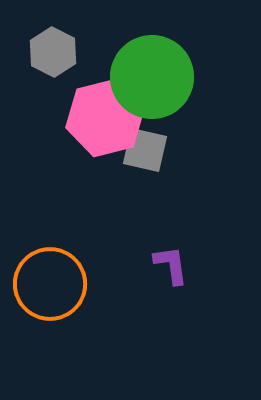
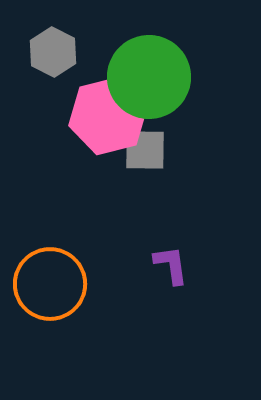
green circle: moved 3 px left
pink hexagon: moved 3 px right, 2 px up
gray square: rotated 12 degrees counterclockwise
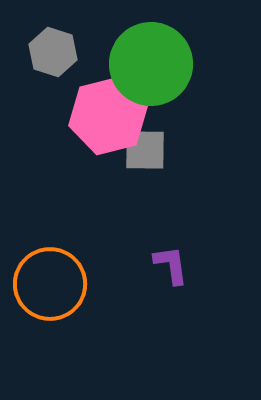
gray hexagon: rotated 9 degrees counterclockwise
green circle: moved 2 px right, 13 px up
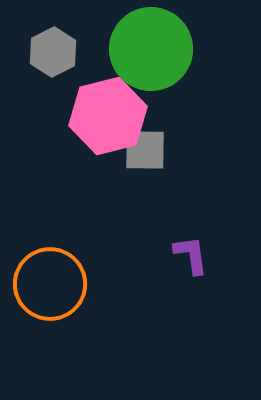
gray hexagon: rotated 15 degrees clockwise
green circle: moved 15 px up
purple L-shape: moved 20 px right, 10 px up
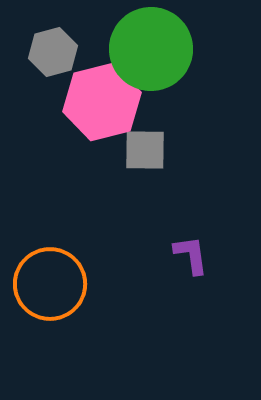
gray hexagon: rotated 12 degrees clockwise
pink hexagon: moved 6 px left, 14 px up
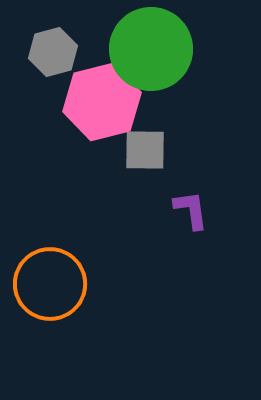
purple L-shape: moved 45 px up
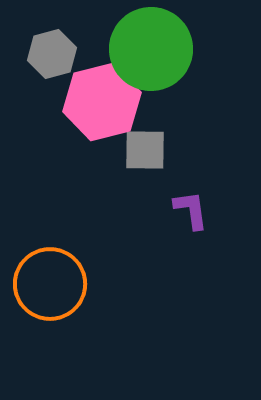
gray hexagon: moved 1 px left, 2 px down
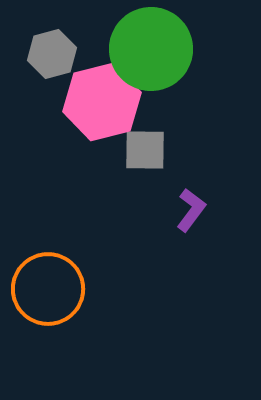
purple L-shape: rotated 45 degrees clockwise
orange circle: moved 2 px left, 5 px down
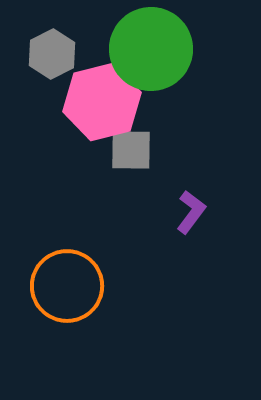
gray hexagon: rotated 12 degrees counterclockwise
gray square: moved 14 px left
purple L-shape: moved 2 px down
orange circle: moved 19 px right, 3 px up
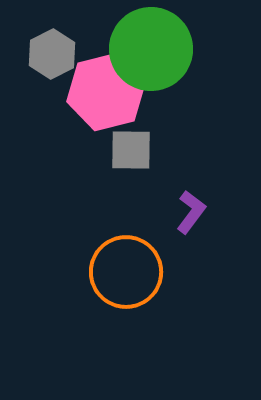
pink hexagon: moved 4 px right, 10 px up
orange circle: moved 59 px right, 14 px up
